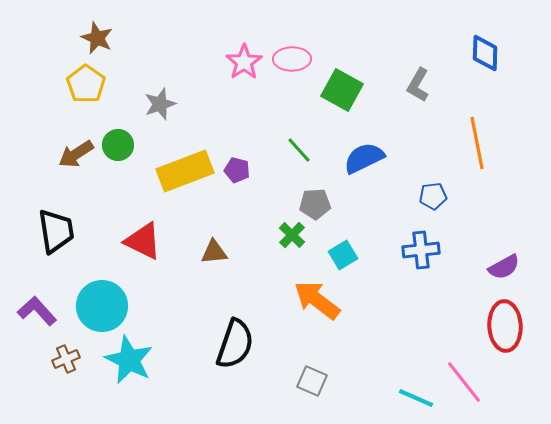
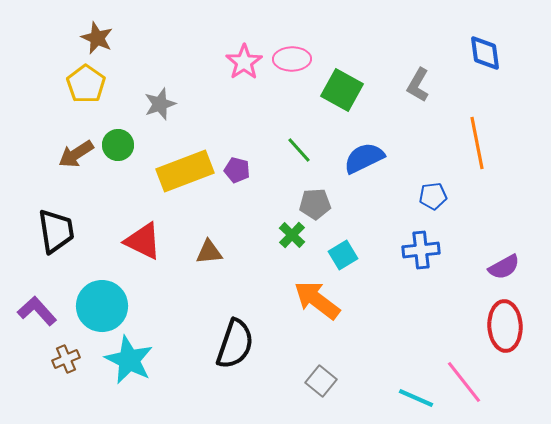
blue diamond: rotated 9 degrees counterclockwise
brown triangle: moved 5 px left
gray square: moved 9 px right; rotated 16 degrees clockwise
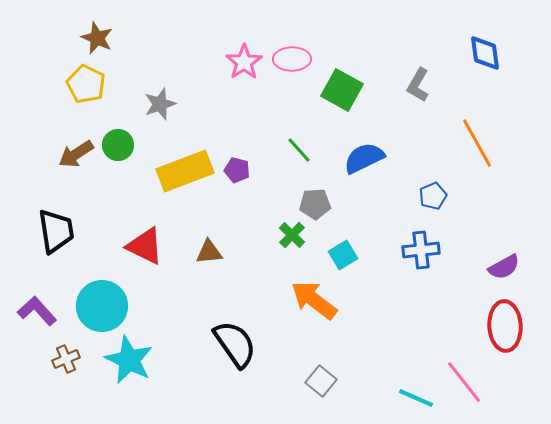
yellow pentagon: rotated 9 degrees counterclockwise
orange line: rotated 18 degrees counterclockwise
blue pentagon: rotated 16 degrees counterclockwise
red triangle: moved 2 px right, 5 px down
orange arrow: moved 3 px left
black semicircle: rotated 54 degrees counterclockwise
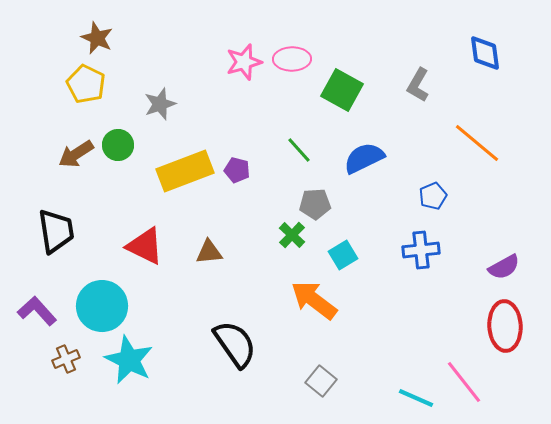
pink star: rotated 18 degrees clockwise
orange line: rotated 21 degrees counterclockwise
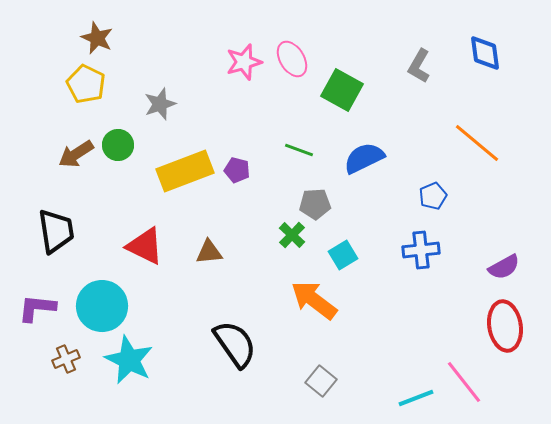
pink ellipse: rotated 60 degrees clockwise
gray L-shape: moved 1 px right, 19 px up
green line: rotated 28 degrees counterclockwise
purple L-shape: moved 3 px up; rotated 42 degrees counterclockwise
red ellipse: rotated 6 degrees counterclockwise
cyan line: rotated 45 degrees counterclockwise
